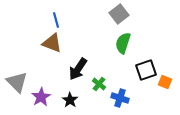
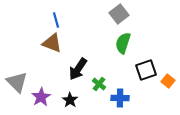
orange square: moved 3 px right, 1 px up; rotated 16 degrees clockwise
blue cross: rotated 18 degrees counterclockwise
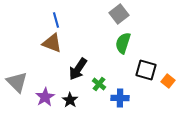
black square: rotated 35 degrees clockwise
purple star: moved 4 px right
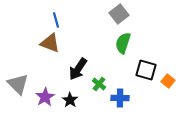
brown triangle: moved 2 px left
gray triangle: moved 1 px right, 2 px down
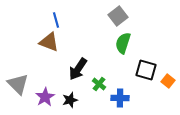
gray square: moved 1 px left, 2 px down
brown triangle: moved 1 px left, 1 px up
black star: rotated 21 degrees clockwise
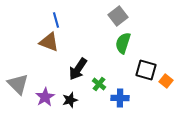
orange square: moved 2 px left
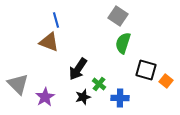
gray square: rotated 18 degrees counterclockwise
black star: moved 13 px right, 3 px up
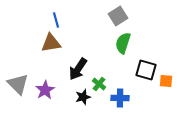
gray square: rotated 24 degrees clockwise
brown triangle: moved 2 px right, 1 px down; rotated 30 degrees counterclockwise
orange square: rotated 32 degrees counterclockwise
purple star: moved 7 px up
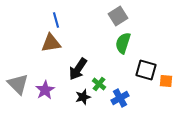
blue cross: rotated 30 degrees counterclockwise
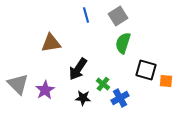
blue line: moved 30 px right, 5 px up
green cross: moved 4 px right
black star: moved 1 px down; rotated 21 degrees clockwise
